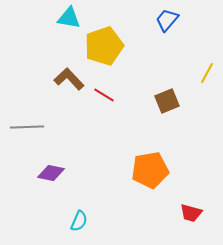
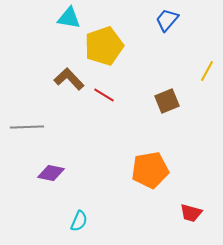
yellow line: moved 2 px up
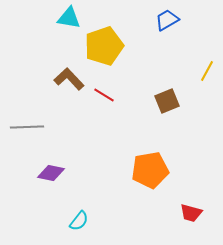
blue trapezoid: rotated 20 degrees clockwise
cyan semicircle: rotated 15 degrees clockwise
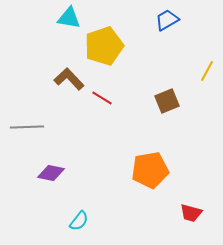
red line: moved 2 px left, 3 px down
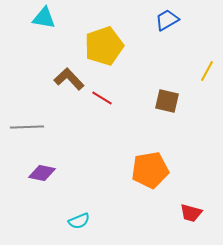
cyan triangle: moved 25 px left
brown square: rotated 35 degrees clockwise
purple diamond: moved 9 px left
cyan semicircle: rotated 30 degrees clockwise
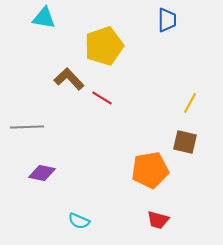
blue trapezoid: rotated 120 degrees clockwise
yellow line: moved 17 px left, 32 px down
brown square: moved 18 px right, 41 px down
red trapezoid: moved 33 px left, 7 px down
cyan semicircle: rotated 45 degrees clockwise
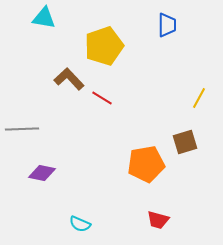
blue trapezoid: moved 5 px down
yellow line: moved 9 px right, 5 px up
gray line: moved 5 px left, 2 px down
brown square: rotated 30 degrees counterclockwise
orange pentagon: moved 4 px left, 6 px up
cyan semicircle: moved 1 px right, 3 px down
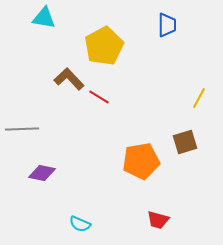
yellow pentagon: rotated 9 degrees counterclockwise
red line: moved 3 px left, 1 px up
orange pentagon: moved 5 px left, 3 px up
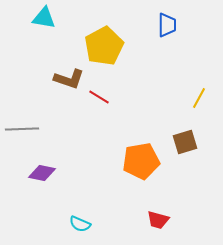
brown L-shape: rotated 152 degrees clockwise
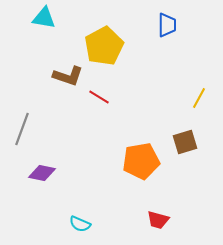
brown L-shape: moved 1 px left, 3 px up
gray line: rotated 68 degrees counterclockwise
